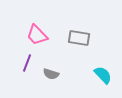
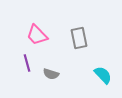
gray rectangle: rotated 70 degrees clockwise
purple line: rotated 36 degrees counterclockwise
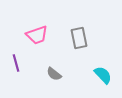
pink trapezoid: rotated 65 degrees counterclockwise
purple line: moved 11 px left
gray semicircle: moved 3 px right; rotated 21 degrees clockwise
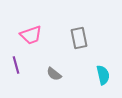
pink trapezoid: moved 6 px left
purple line: moved 2 px down
cyan semicircle: rotated 30 degrees clockwise
